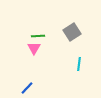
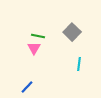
gray square: rotated 12 degrees counterclockwise
green line: rotated 16 degrees clockwise
blue line: moved 1 px up
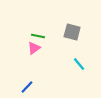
gray square: rotated 30 degrees counterclockwise
pink triangle: rotated 24 degrees clockwise
cyan line: rotated 48 degrees counterclockwise
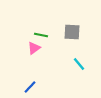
gray square: rotated 12 degrees counterclockwise
green line: moved 3 px right, 1 px up
blue line: moved 3 px right
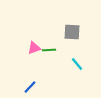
green line: moved 8 px right, 15 px down; rotated 16 degrees counterclockwise
pink triangle: rotated 16 degrees clockwise
cyan line: moved 2 px left
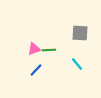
gray square: moved 8 px right, 1 px down
pink triangle: moved 1 px down
blue line: moved 6 px right, 17 px up
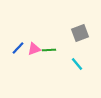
gray square: rotated 24 degrees counterclockwise
blue line: moved 18 px left, 22 px up
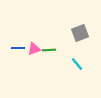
blue line: rotated 48 degrees clockwise
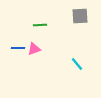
gray square: moved 17 px up; rotated 18 degrees clockwise
green line: moved 9 px left, 25 px up
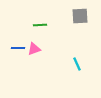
cyan line: rotated 16 degrees clockwise
